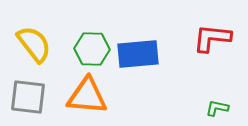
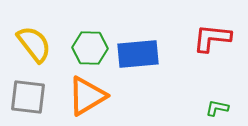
green hexagon: moved 2 px left, 1 px up
orange triangle: rotated 36 degrees counterclockwise
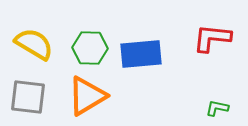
yellow semicircle: rotated 21 degrees counterclockwise
blue rectangle: moved 3 px right
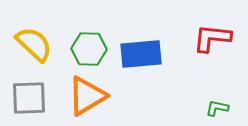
yellow semicircle: rotated 12 degrees clockwise
green hexagon: moved 1 px left, 1 px down
gray square: moved 1 px right, 1 px down; rotated 9 degrees counterclockwise
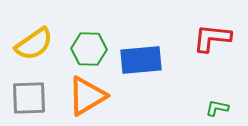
yellow semicircle: rotated 102 degrees clockwise
blue rectangle: moved 6 px down
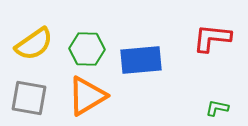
green hexagon: moved 2 px left
gray square: rotated 12 degrees clockwise
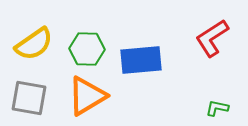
red L-shape: rotated 39 degrees counterclockwise
